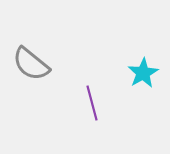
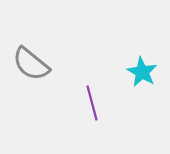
cyan star: moved 1 px left, 1 px up; rotated 12 degrees counterclockwise
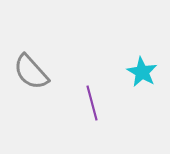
gray semicircle: moved 8 px down; rotated 9 degrees clockwise
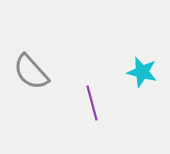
cyan star: rotated 16 degrees counterclockwise
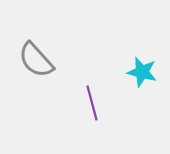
gray semicircle: moved 5 px right, 12 px up
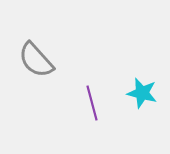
cyan star: moved 21 px down
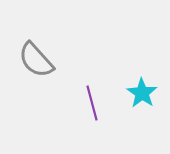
cyan star: rotated 20 degrees clockwise
